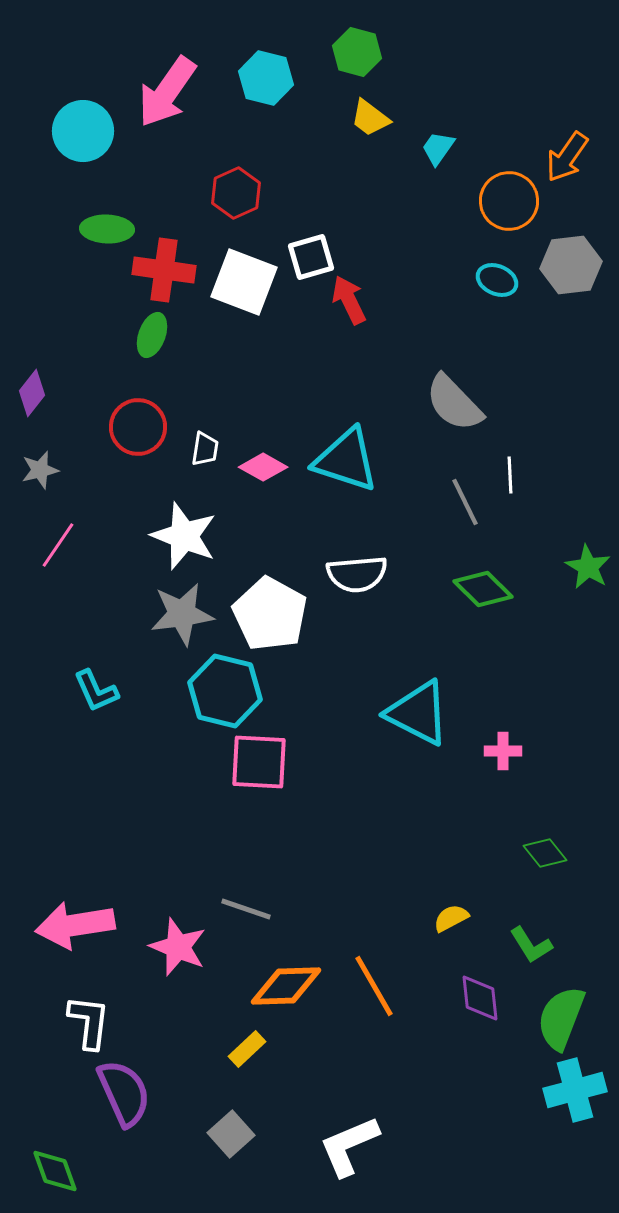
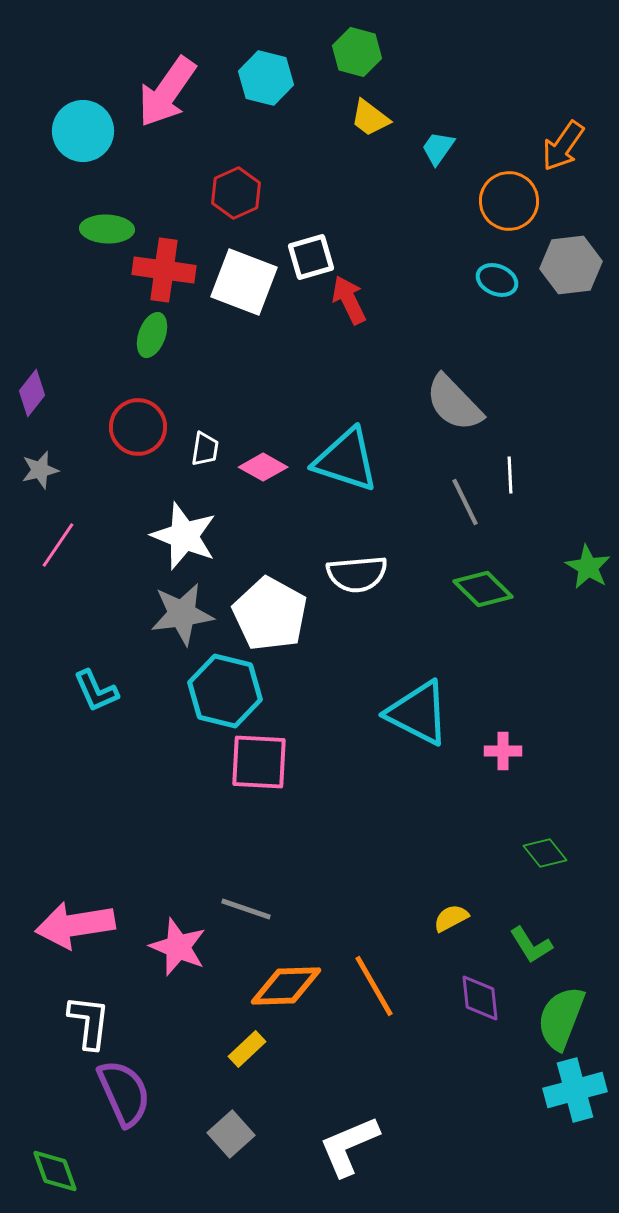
orange arrow at (567, 157): moved 4 px left, 11 px up
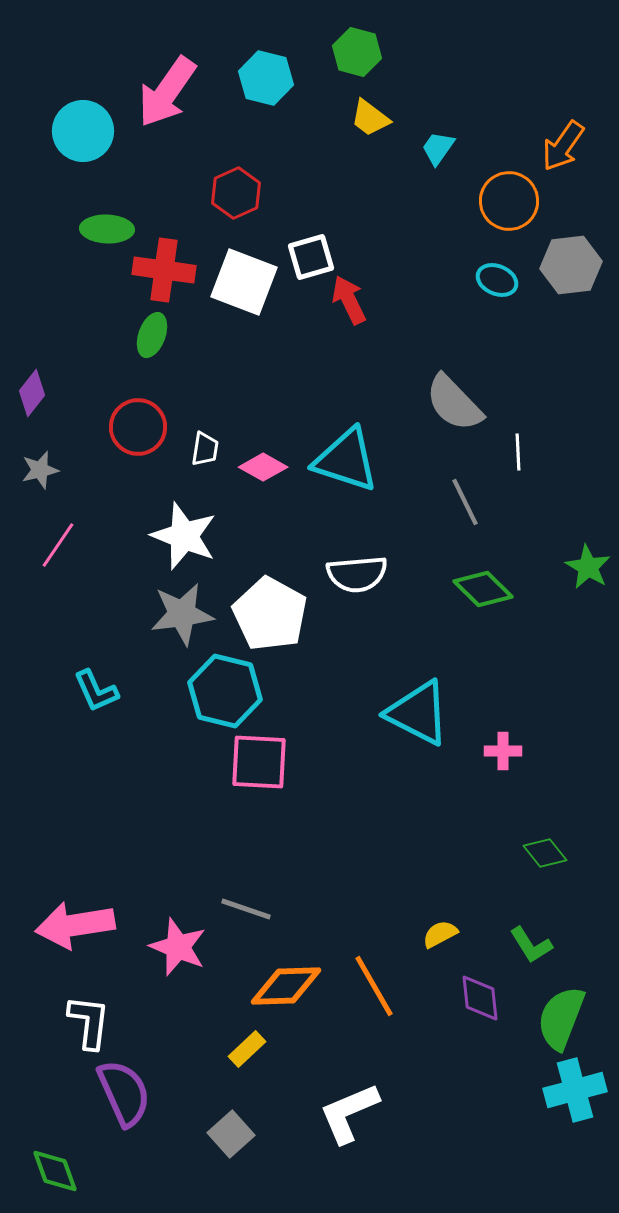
white line at (510, 475): moved 8 px right, 23 px up
yellow semicircle at (451, 918): moved 11 px left, 16 px down
white L-shape at (349, 1146): moved 33 px up
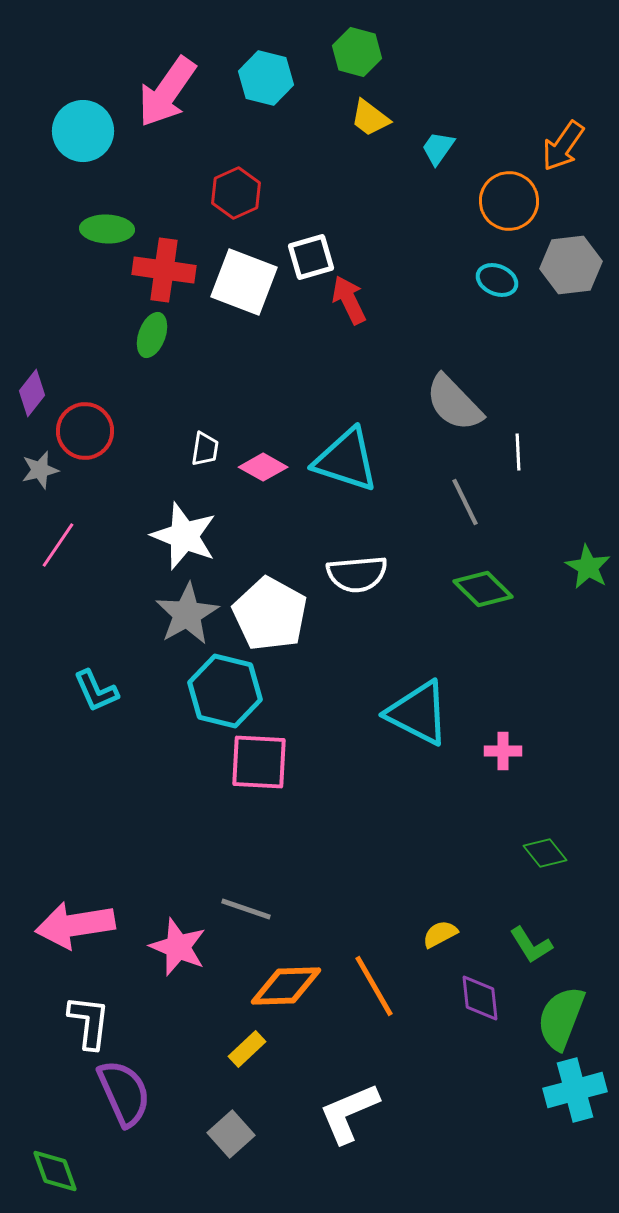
red circle at (138, 427): moved 53 px left, 4 px down
gray star at (182, 614): moved 5 px right; rotated 22 degrees counterclockwise
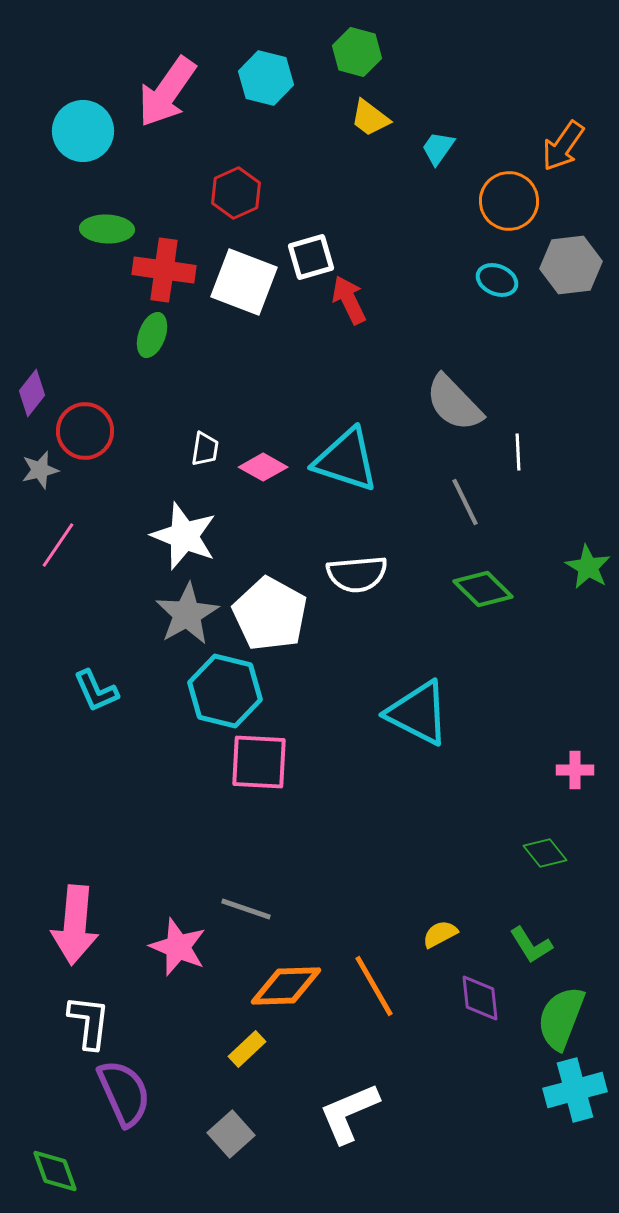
pink cross at (503, 751): moved 72 px right, 19 px down
pink arrow at (75, 925): rotated 76 degrees counterclockwise
